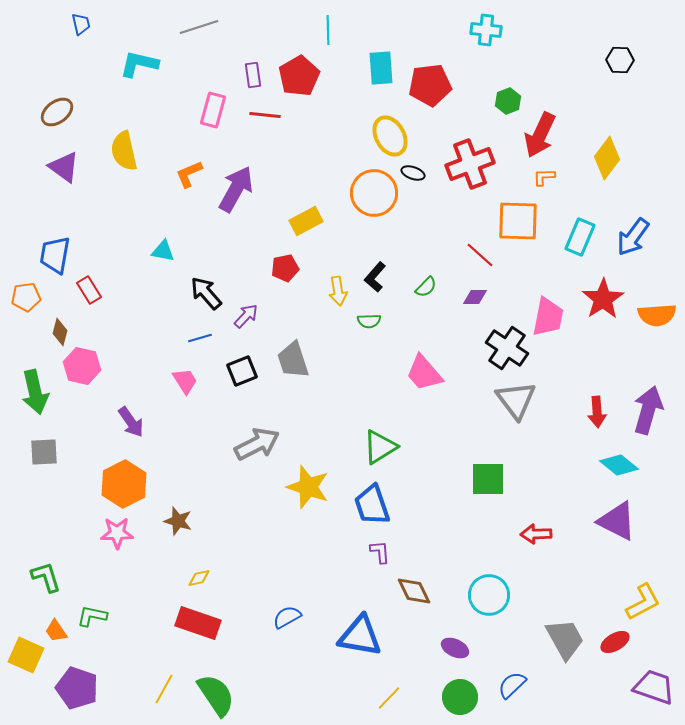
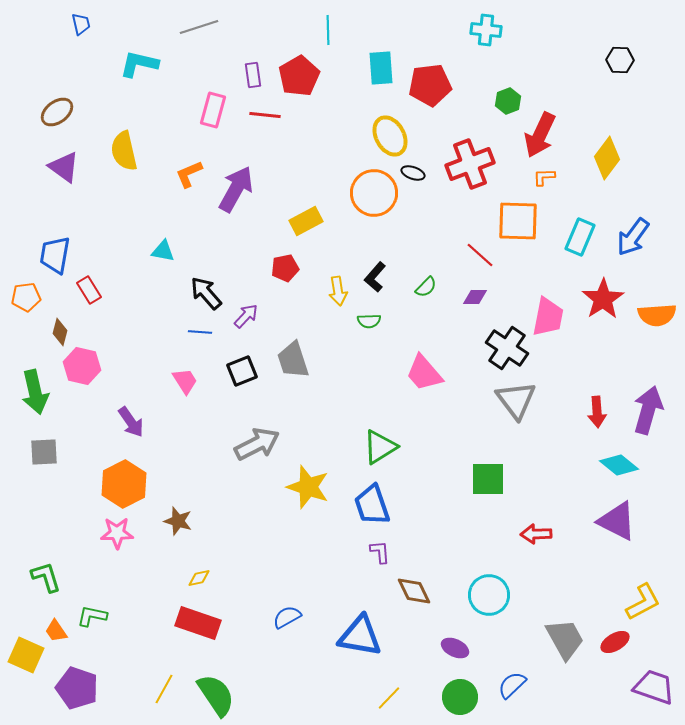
blue line at (200, 338): moved 6 px up; rotated 20 degrees clockwise
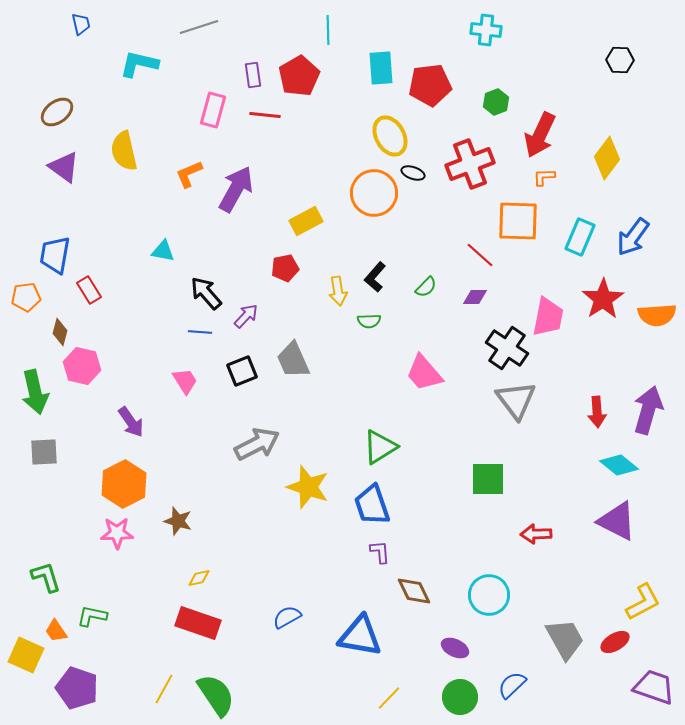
green hexagon at (508, 101): moved 12 px left, 1 px down
gray trapezoid at (293, 360): rotated 6 degrees counterclockwise
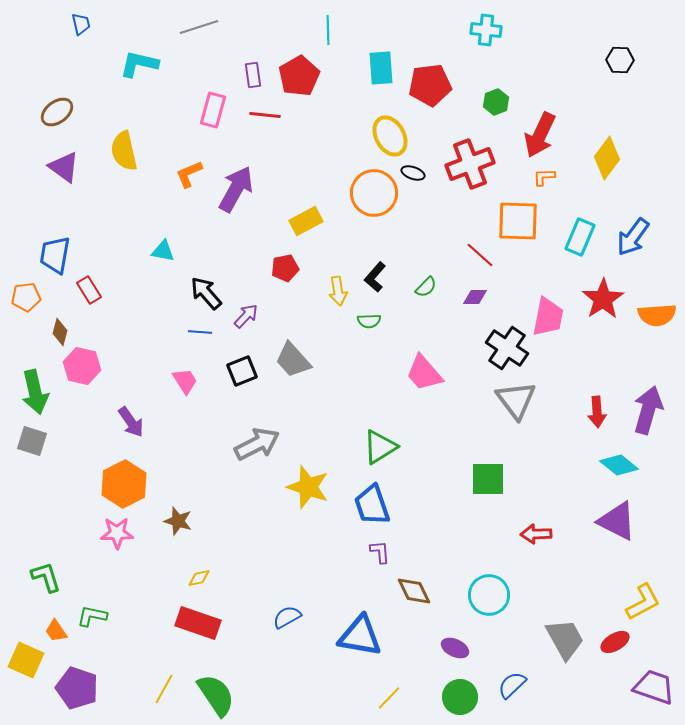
gray trapezoid at (293, 360): rotated 18 degrees counterclockwise
gray square at (44, 452): moved 12 px left, 11 px up; rotated 20 degrees clockwise
yellow square at (26, 655): moved 5 px down
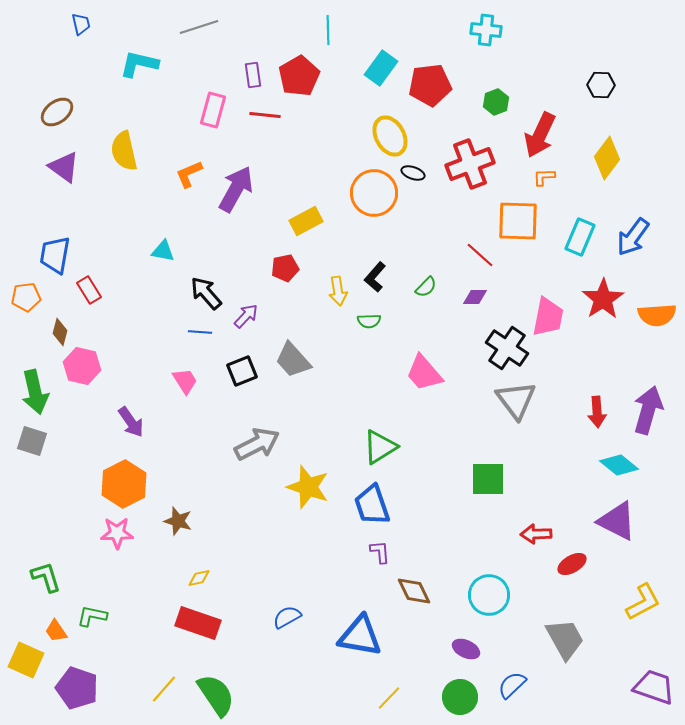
black hexagon at (620, 60): moved 19 px left, 25 px down
cyan rectangle at (381, 68): rotated 40 degrees clockwise
red ellipse at (615, 642): moved 43 px left, 78 px up
purple ellipse at (455, 648): moved 11 px right, 1 px down
yellow line at (164, 689): rotated 12 degrees clockwise
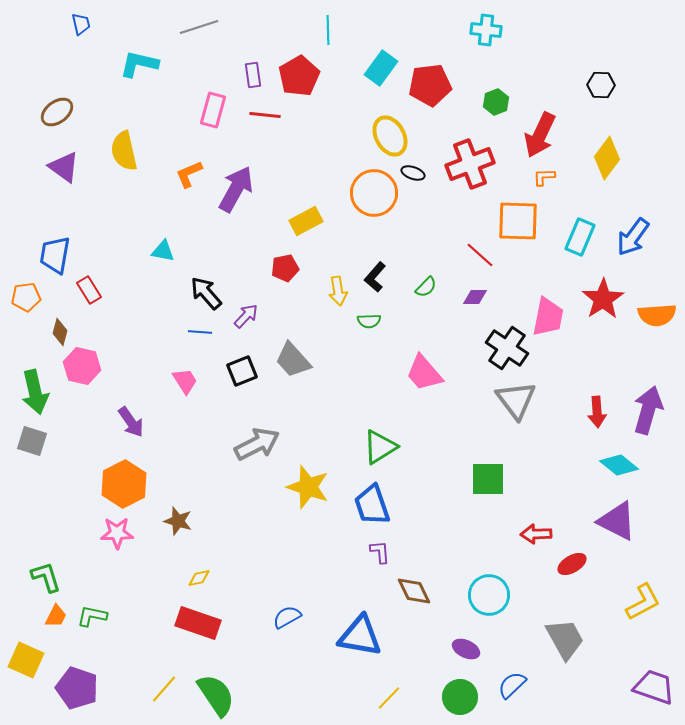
orange trapezoid at (56, 631): moved 15 px up; rotated 120 degrees counterclockwise
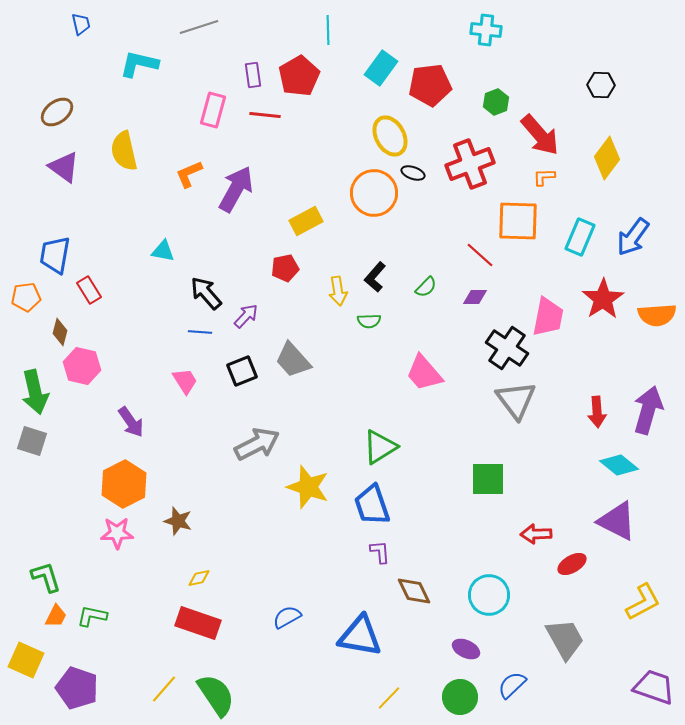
red arrow at (540, 135): rotated 66 degrees counterclockwise
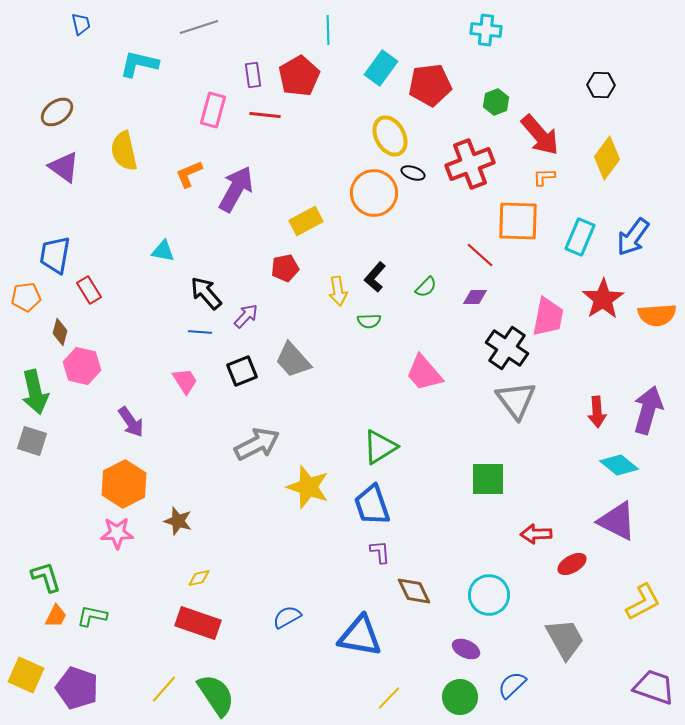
yellow square at (26, 660): moved 15 px down
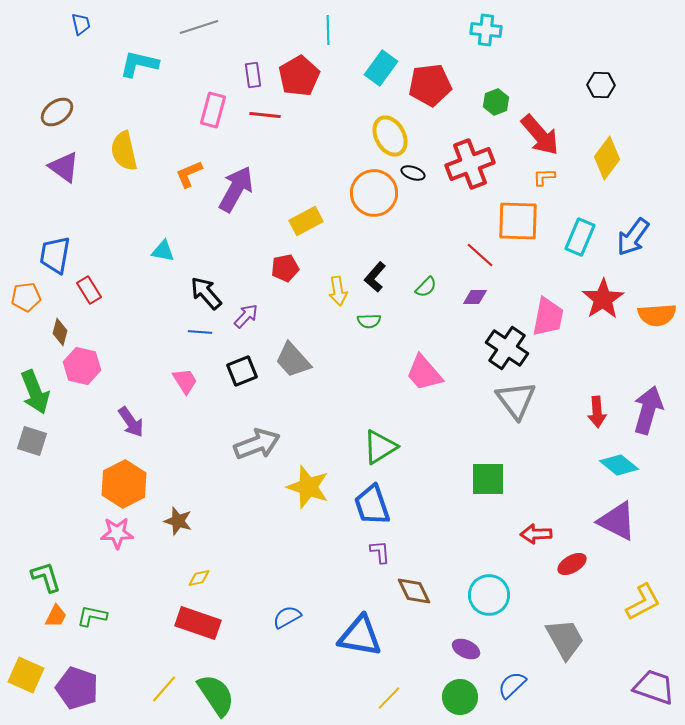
green arrow at (35, 392): rotated 9 degrees counterclockwise
gray arrow at (257, 444): rotated 6 degrees clockwise
